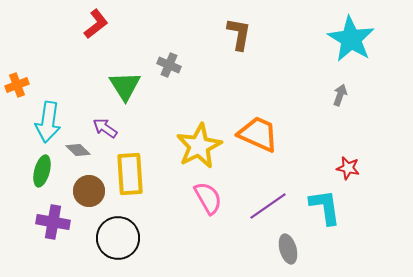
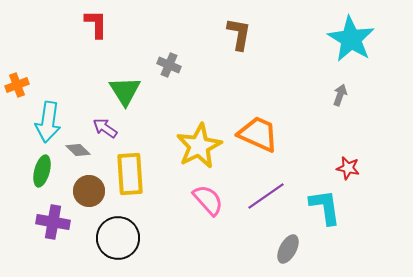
red L-shape: rotated 52 degrees counterclockwise
green triangle: moved 5 px down
pink semicircle: moved 2 px down; rotated 12 degrees counterclockwise
purple line: moved 2 px left, 10 px up
gray ellipse: rotated 44 degrees clockwise
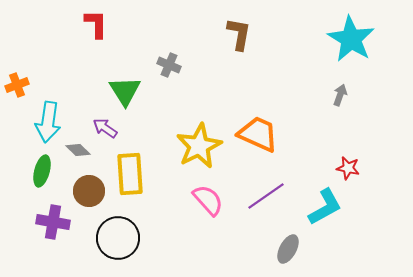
cyan L-shape: rotated 69 degrees clockwise
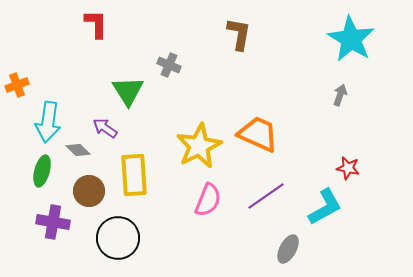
green triangle: moved 3 px right
yellow rectangle: moved 4 px right, 1 px down
pink semicircle: rotated 64 degrees clockwise
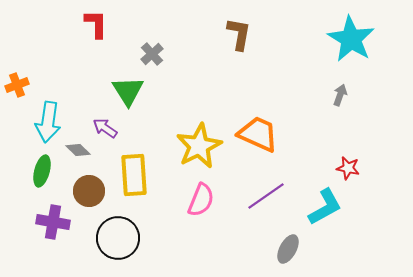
gray cross: moved 17 px left, 11 px up; rotated 25 degrees clockwise
pink semicircle: moved 7 px left
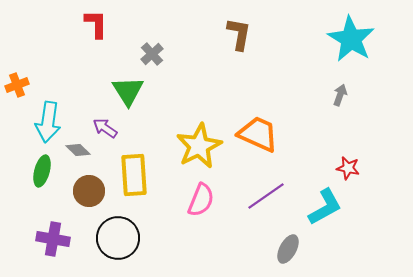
purple cross: moved 17 px down
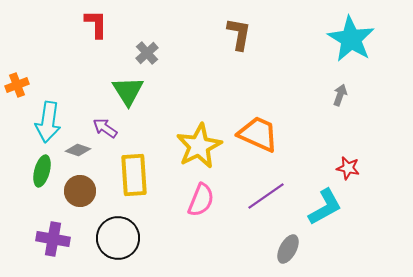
gray cross: moved 5 px left, 1 px up
gray diamond: rotated 25 degrees counterclockwise
brown circle: moved 9 px left
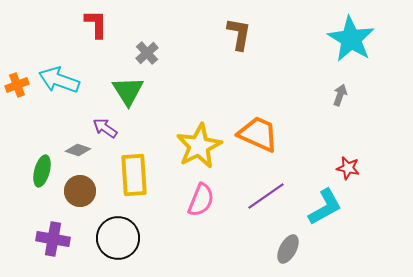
cyan arrow: moved 11 px right, 42 px up; rotated 102 degrees clockwise
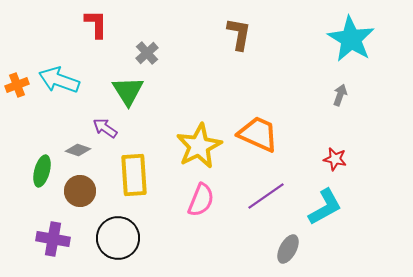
red star: moved 13 px left, 9 px up
